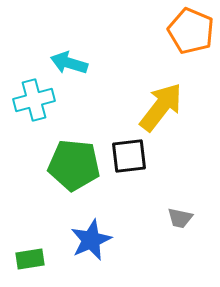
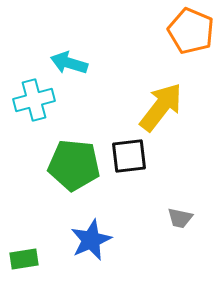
green rectangle: moved 6 px left
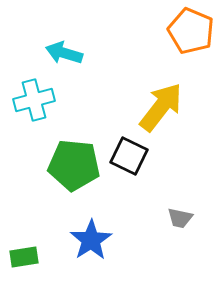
cyan arrow: moved 5 px left, 10 px up
black square: rotated 33 degrees clockwise
blue star: rotated 9 degrees counterclockwise
green rectangle: moved 2 px up
